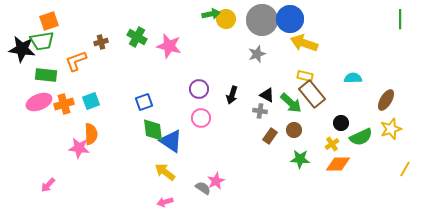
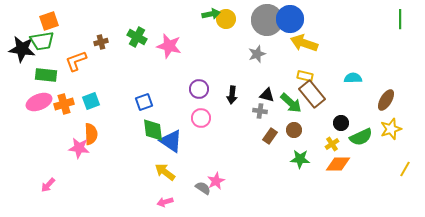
gray circle at (262, 20): moved 5 px right
black arrow at (232, 95): rotated 12 degrees counterclockwise
black triangle at (267, 95): rotated 14 degrees counterclockwise
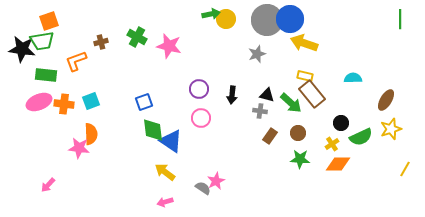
orange cross at (64, 104): rotated 24 degrees clockwise
brown circle at (294, 130): moved 4 px right, 3 px down
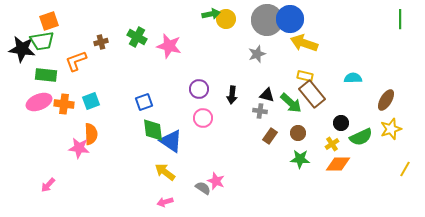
pink circle at (201, 118): moved 2 px right
pink star at (216, 181): rotated 24 degrees counterclockwise
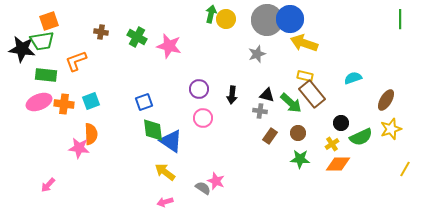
green arrow at (211, 14): rotated 66 degrees counterclockwise
brown cross at (101, 42): moved 10 px up; rotated 24 degrees clockwise
cyan semicircle at (353, 78): rotated 18 degrees counterclockwise
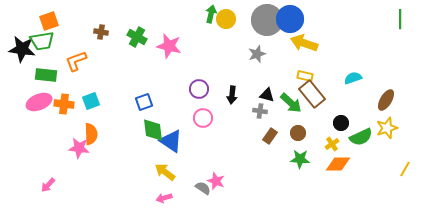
yellow star at (391, 129): moved 4 px left, 1 px up
pink arrow at (165, 202): moved 1 px left, 4 px up
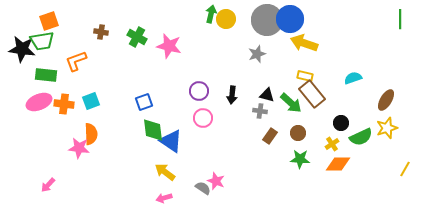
purple circle at (199, 89): moved 2 px down
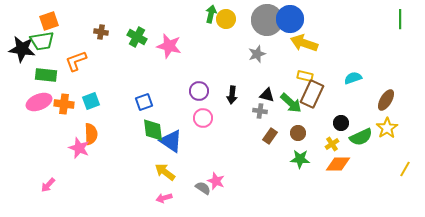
brown rectangle at (312, 94): rotated 64 degrees clockwise
yellow star at (387, 128): rotated 15 degrees counterclockwise
pink star at (79, 148): rotated 15 degrees clockwise
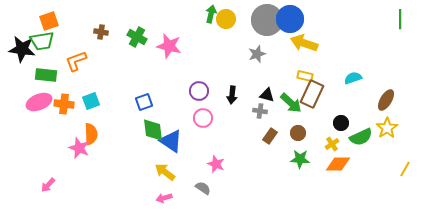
pink star at (216, 181): moved 17 px up
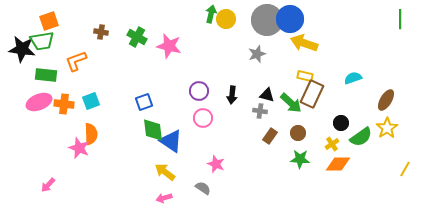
green semicircle at (361, 137): rotated 10 degrees counterclockwise
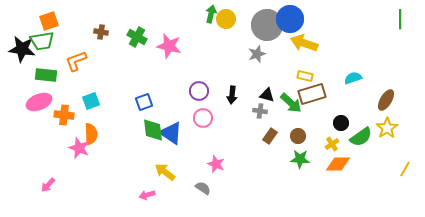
gray circle at (267, 20): moved 5 px down
brown rectangle at (312, 94): rotated 48 degrees clockwise
orange cross at (64, 104): moved 11 px down
brown circle at (298, 133): moved 3 px down
blue triangle at (171, 141): moved 8 px up
pink arrow at (164, 198): moved 17 px left, 3 px up
